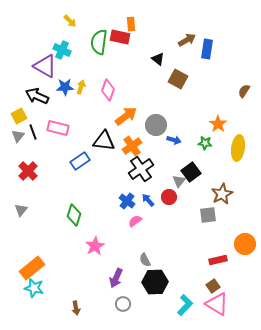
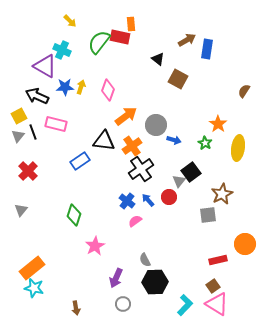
green semicircle at (99, 42): rotated 30 degrees clockwise
pink rectangle at (58, 128): moved 2 px left, 4 px up
green star at (205, 143): rotated 24 degrees clockwise
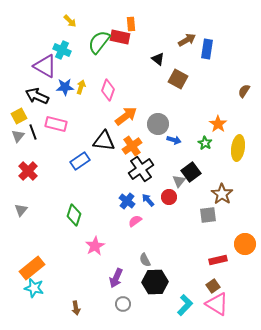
gray circle at (156, 125): moved 2 px right, 1 px up
brown star at (222, 194): rotated 10 degrees counterclockwise
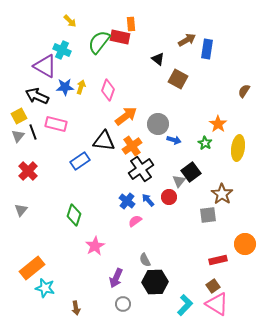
cyan star at (34, 288): moved 11 px right
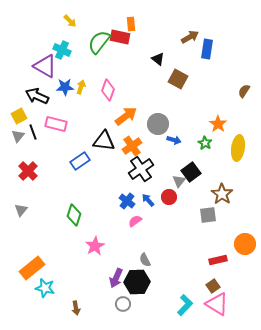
brown arrow at (187, 40): moved 3 px right, 3 px up
black hexagon at (155, 282): moved 18 px left
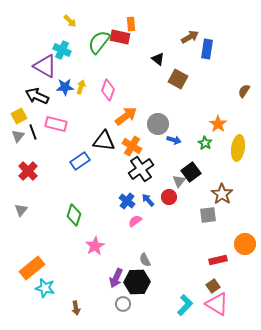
orange cross at (132, 146): rotated 24 degrees counterclockwise
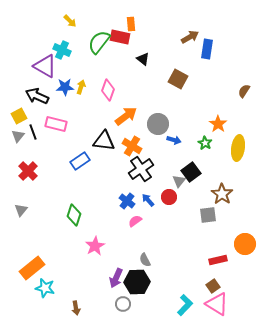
black triangle at (158, 59): moved 15 px left
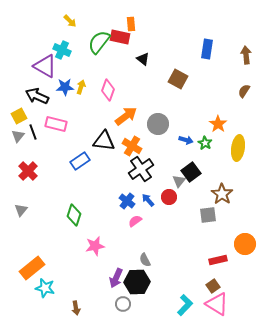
brown arrow at (190, 37): moved 56 px right, 18 px down; rotated 66 degrees counterclockwise
blue arrow at (174, 140): moved 12 px right
pink star at (95, 246): rotated 18 degrees clockwise
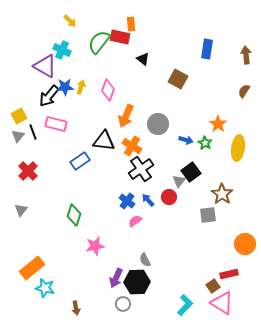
black arrow at (37, 96): moved 12 px right; rotated 75 degrees counterclockwise
orange arrow at (126, 116): rotated 150 degrees clockwise
red rectangle at (218, 260): moved 11 px right, 14 px down
pink triangle at (217, 304): moved 5 px right, 1 px up
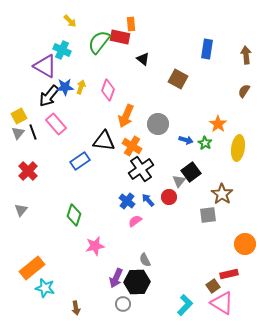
pink rectangle at (56, 124): rotated 35 degrees clockwise
gray triangle at (18, 136): moved 3 px up
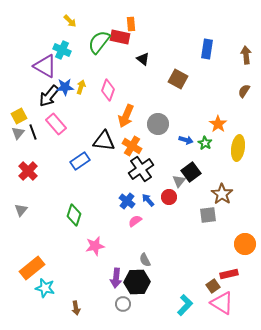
purple arrow at (116, 278): rotated 18 degrees counterclockwise
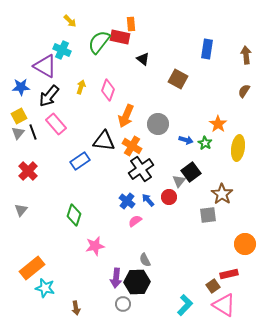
blue star at (65, 87): moved 44 px left
pink triangle at (222, 303): moved 2 px right, 2 px down
